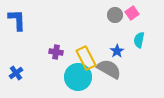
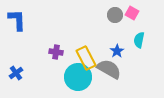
pink square: rotated 24 degrees counterclockwise
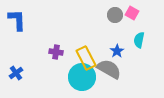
cyan circle: moved 4 px right
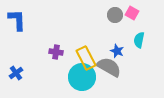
blue star: rotated 16 degrees counterclockwise
gray semicircle: moved 2 px up
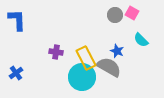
cyan semicircle: moved 2 px right; rotated 56 degrees counterclockwise
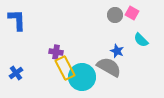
yellow rectangle: moved 21 px left, 10 px down
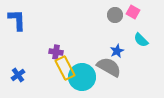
pink square: moved 1 px right, 1 px up
blue star: rotated 24 degrees clockwise
blue cross: moved 2 px right, 2 px down
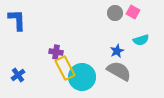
gray circle: moved 2 px up
cyan semicircle: rotated 63 degrees counterclockwise
gray semicircle: moved 10 px right, 4 px down
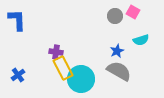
gray circle: moved 3 px down
yellow rectangle: moved 2 px left
cyan circle: moved 1 px left, 2 px down
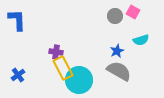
cyan circle: moved 2 px left, 1 px down
